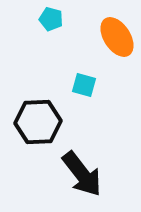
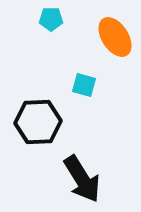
cyan pentagon: rotated 15 degrees counterclockwise
orange ellipse: moved 2 px left
black arrow: moved 5 px down; rotated 6 degrees clockwise
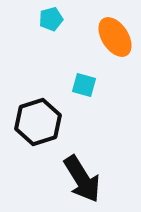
cyan pentagon: rotated 15 degrees counterclockwise
black hexagon: rotated 15 degrees counterclockwise
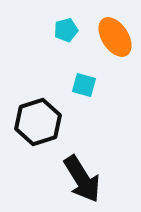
cyan pentagon: moved 15 px right, 11 px down
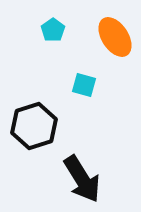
cyan pentagon: moved 13 px left; rotated 20 degrees counterclockwise
black hexagon: moved 4 px left, 4 px down
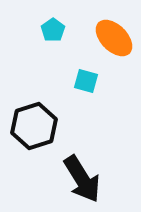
orange ellipse: moved 1 px left, 1 px down; rotated 12 degrees counterclockwise
cyan square: moved 2 px right, 4 px up
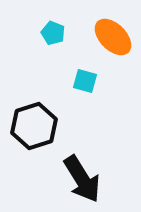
cyan pentagon: moved 3 px down; rotated 15 degrees counterclockwise
orange ellipse: moved 1 px left, 1 px up
cyan square: moved 1 px left
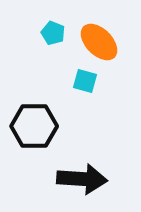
orange ellipse: moved 14 px left, 5 px down
black hexagon: rotated 18 degrees clockwise
black arrow: rotated 54 degrees counterclockwise
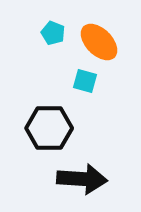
black hexagon: moved 15 px right, 2 px down
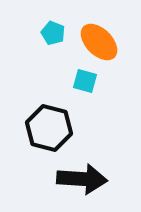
black hexagon: rotated 15 degrees clockwise
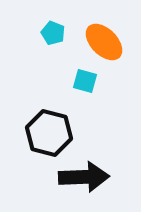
orange ellipse: moved 5 px right
black hexagon: moved 5 px down
black arrow: moved 2 px right, 2 px up; rotated 6 degrees counterclockwise
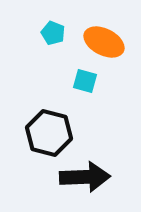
orange ellipse: rotated 18 degrees counterclockwise
black arrow: moved 1 px right
